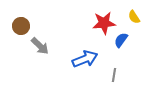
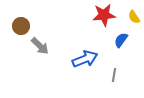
red star: moved 8 px up
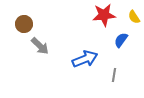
brown circle: moved 3 px right, 2 px up
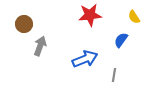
red star: moved 14 px left
gray arrow: rotated 114 degrees counterclockwise
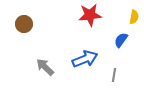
yellow semicircle: rotated 136 degrees counterclockwise
gray arrow: moved 5 px right, 21 px down; rotated 66 degrees counterclockwise
